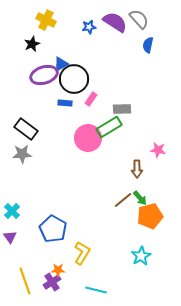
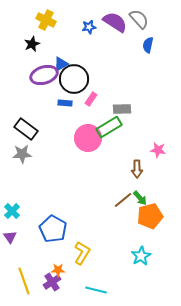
yellow line: moved 1 px left
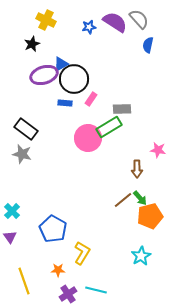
gray star: rotated 18 degrees clockwise
purple cross: moved 16 px right, 12 px down
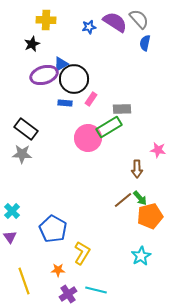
yellow cross: rotated 24 degrees counterclockwise
blue semicircle: moved 3 px left, 2 px up
gray star: rotated 12 degrees counterclockwise
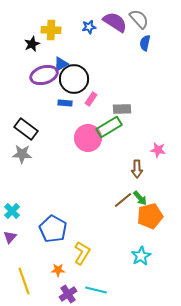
yellow cross: moved 5 px right, 10 px down
purple triangle: rotated 16 degrees clockwise
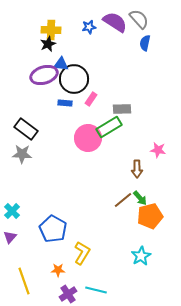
black star: moved 16 px right
blue triangle: rotated 35 degrees clockwise
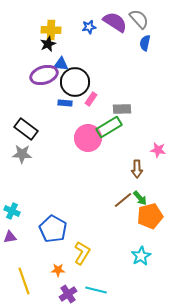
black circle: moved 1 px right, 3 px down
cyan cross: rotated 21 degrees counterclockwise
purple triangle: rotated 40 degrees clockwise
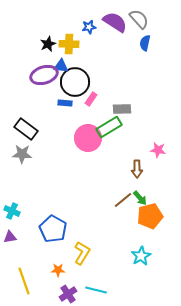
yellow cross: moved 18 px right, 14 px down
blue triangle: moved 2 px down
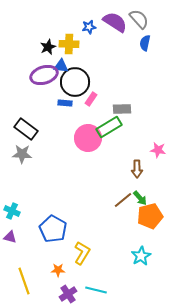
black star: moved 3 px down
purple triangle: rotated 24 degrees clockwise
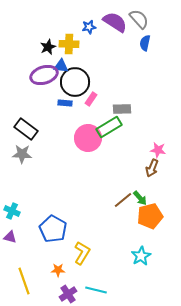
brown arrow: moved 15 px right, 1 px up; rotated 24 degrees clockwise
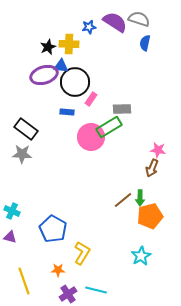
gray semicircle: rotated 30 degrees counterclockwise
blue rectangle: moved 2 px right, 9 px down
pink circle: moved 3 px right, 1 px up
green arrow: rotated 42 degrees clockwise
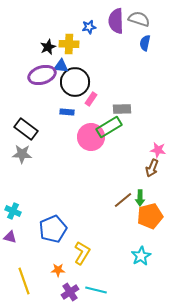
purple semicircle: moved 1 px right, 1 px up; rotated 125 degrees counterclockwise
purple ellipse: moved 2 px left
cyan cross: moved 1 px right
blue pentagon: rotated 20 degrees clockwise
purple cross: moved 2 px right, 2 px up
